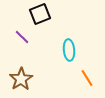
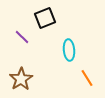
black square: moved 5 px right, 4 px down
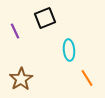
purple line: moved 7 px left, 6 px up; rotated 21 degrees clockwise
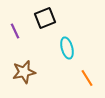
cyan ellipse: moved 2 px left, 2 px up; rotated 10 degrees counterclockwise
brown star: moved 3 px right, 7 px up; rotated 20 degrees clockwise
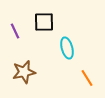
black square: moved 1 px left, 4 px down; rotated 20 degrees clockwise
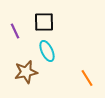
cyan ellipse: moved 20 px left, 3 px down; rotated 10 degrees counterclockwise
brown star: moved 2 px right
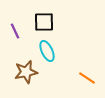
orange line: rotated 24 degrees counterclockwise
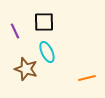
cyan ellipse: moved 1 px down
brown star: moved 3 px up; rotated 30 degrees clockwise
orange line: rotated 48 degrees counterclockwise
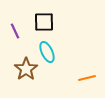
brown star: rotated 20 degrees clockwise
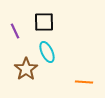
orange line: moved 3 px left, 4 px down; rotated 18 degrees clockwise
